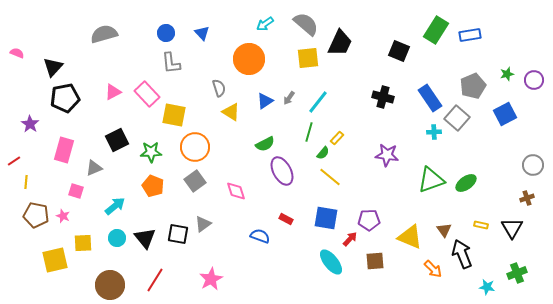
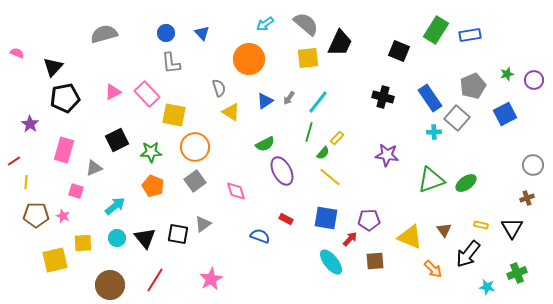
brown pentagon at (36, 215): rotated 10 degrees counterclockwise
black arrow at (462, 254): moved 6 px right; rotated 120 degrees counterclockwise
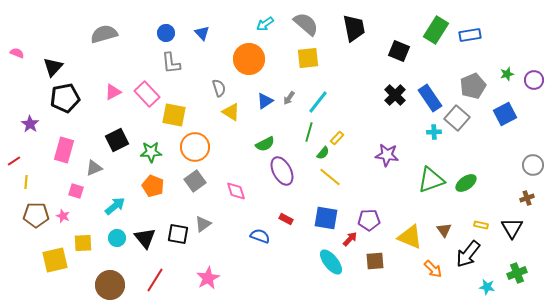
black trapezoid at (340, 43): moved 14 px right, 15 px up; rotated 36 degrees counterclockwise
black cross at (383, 97): moved 12 px right, 2 px up; rotated 30 degrees clockwise
pink star at (211, 279): moved 3 px left, 1 px up
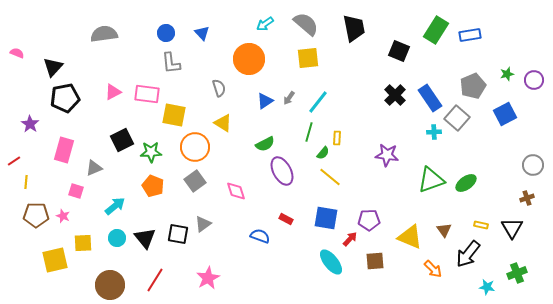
gray semicircle at (104, 34): rotated 8 degrees clockwise
pink rectangle at (147, 94): rotated 40 degrees counterclockwise
yellow triangle at (231, 112): moved 8 px left, 11 px down
yellow rectangle at (337, 138): rotated 40 degrees counterclockwise
black square at (117, 140): moved 5 px right
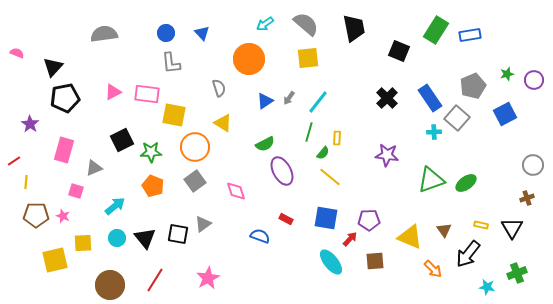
black cross at (395, 95): moved 8 px left, 3 px down
